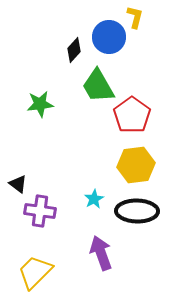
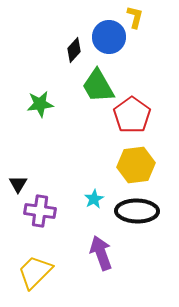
black triangle: rotated 24 degrees clockwise
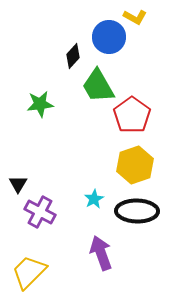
yellow L-shape: rotated 105 degrees clockwise
black diamond: moved 1 px left, 6 px down
yellow hexagon: moved 1 px left; rotated 12 degrees counterclockwise
purple cross: moved 1 px down; rotated 20 degrees clockwise
yellow trapezoid: moved 6 px left
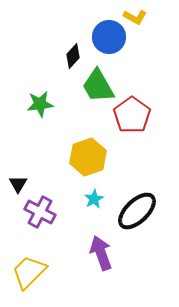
yellow hexagon: moved 47 px left, 8 px up
black ellipse: rotated 45 degrees counterclockwise
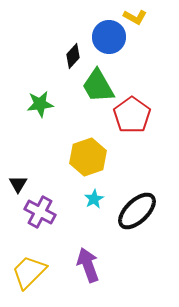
purple arrow: moved 13 px left, 12 px down
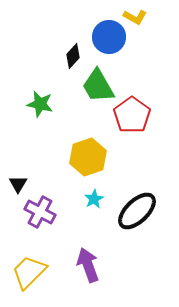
green star: rotated 20 degrees clockwise
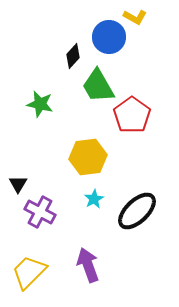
yellow hexagon: rotated 12 degrees clockwise
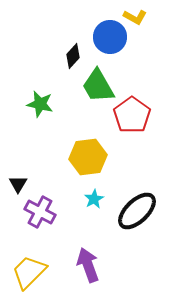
blue circle: moved 1 px right
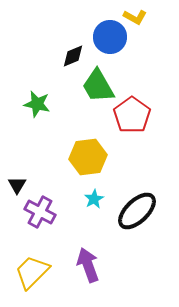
black diamond: rotated 25 degrees clockwise
green star: moved 3 px left
black triangle: moved 1 px left, 1 px down
yellow trapezoid: moved 3 px right
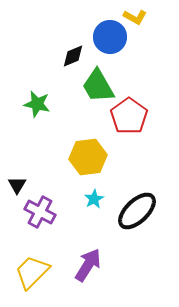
red pentagon: moved 3 px left, 1 px down
purple arrow: rotated 52 degrees clockwise
